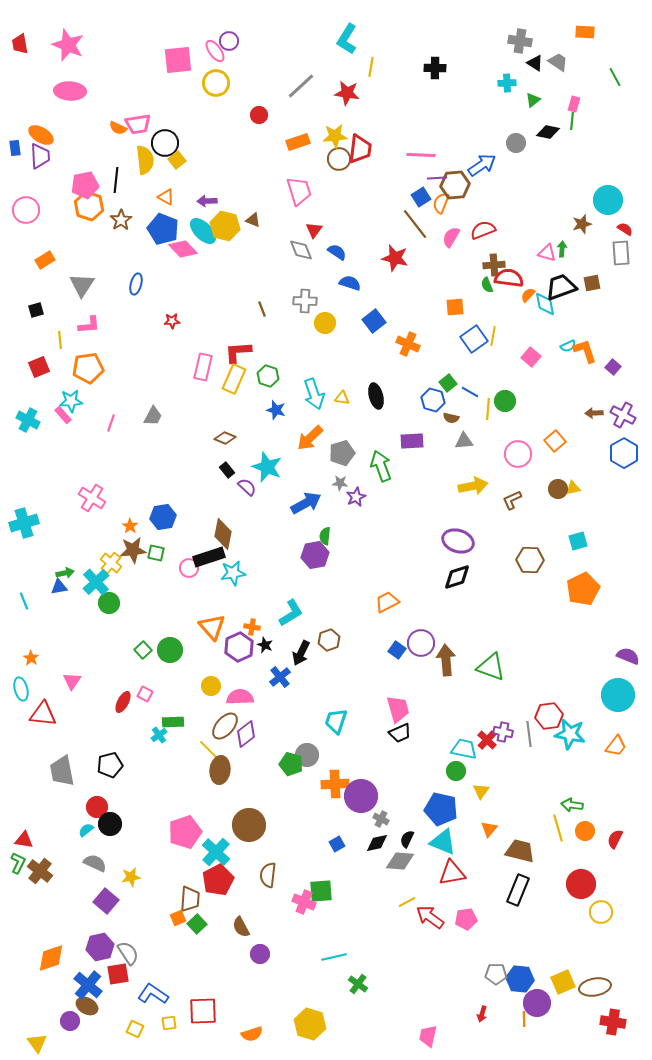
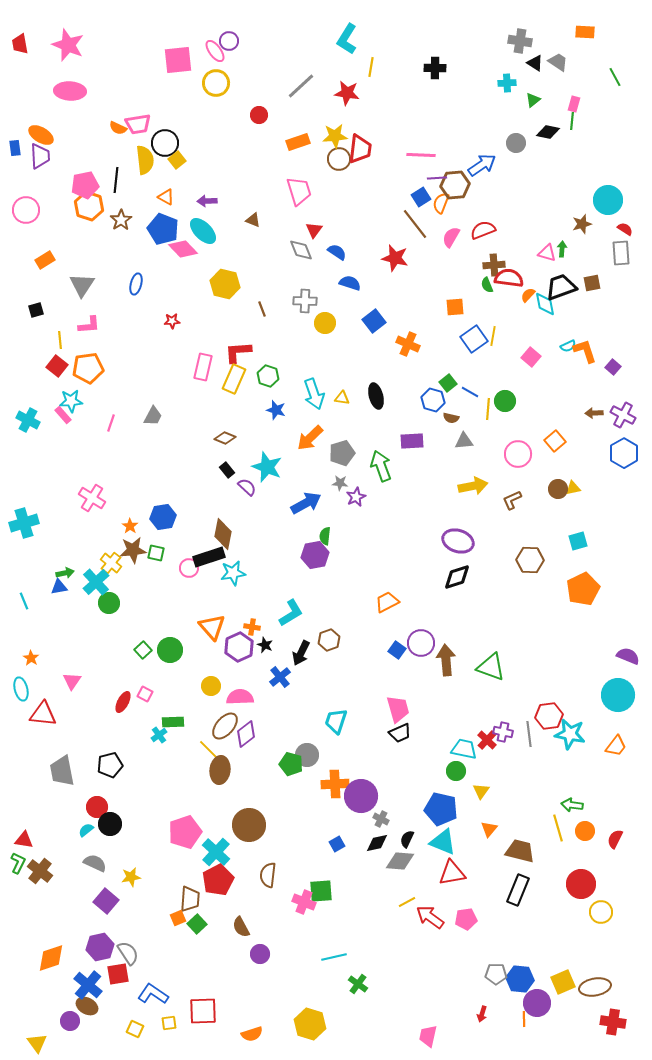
yellow hexagon at (225, 226): moved 58 px down
red square at (39, 367): moved 18 px right, 1 px up; rotated 30 degrees counterclockwise
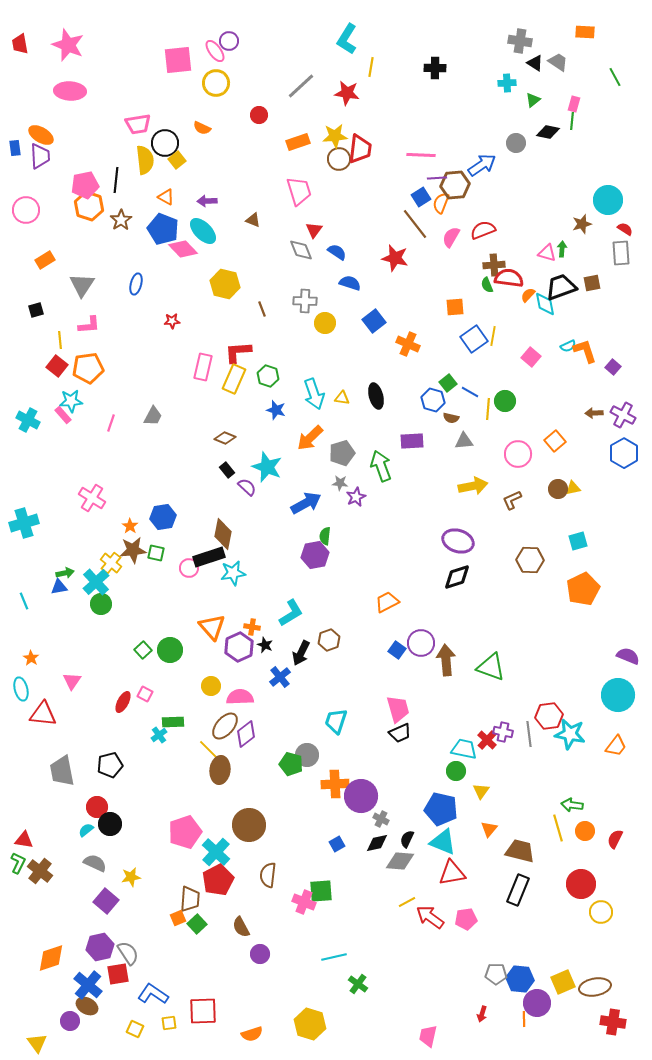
orange semicircle at (118, 128): moved 84 px right
green circle at (109, 603): moved 8 px left, 1 px down
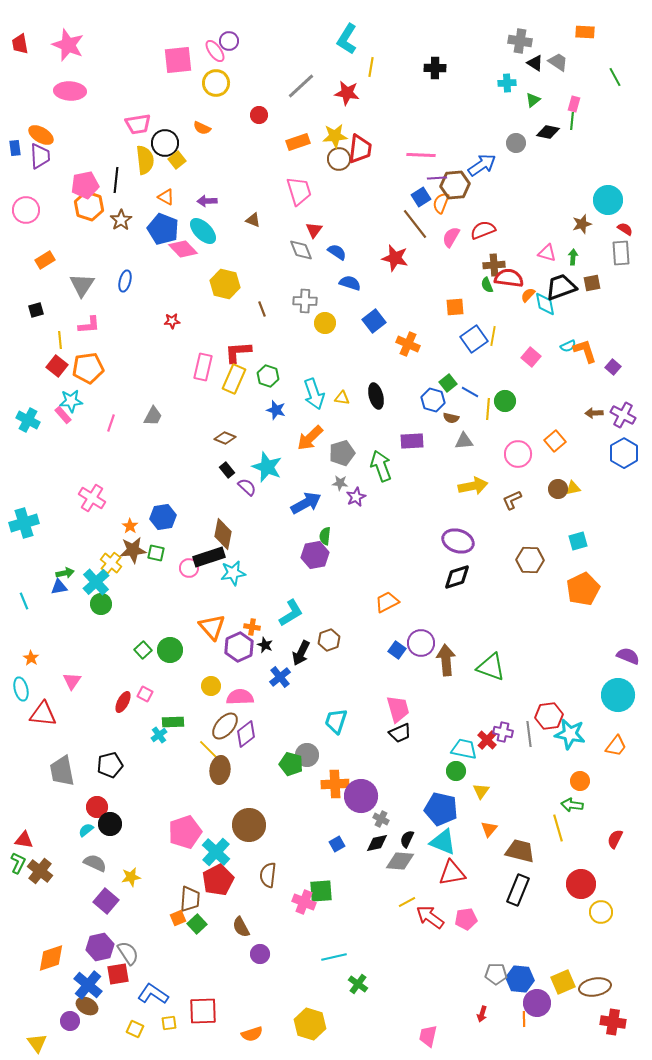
green arrow at (562, 249): moved 11 px right, 8 px down
blue ellipse at (136, 284): moved 11 px left, 3 px up
orange circle at (585, 831): moved 5 px left, 50 px up
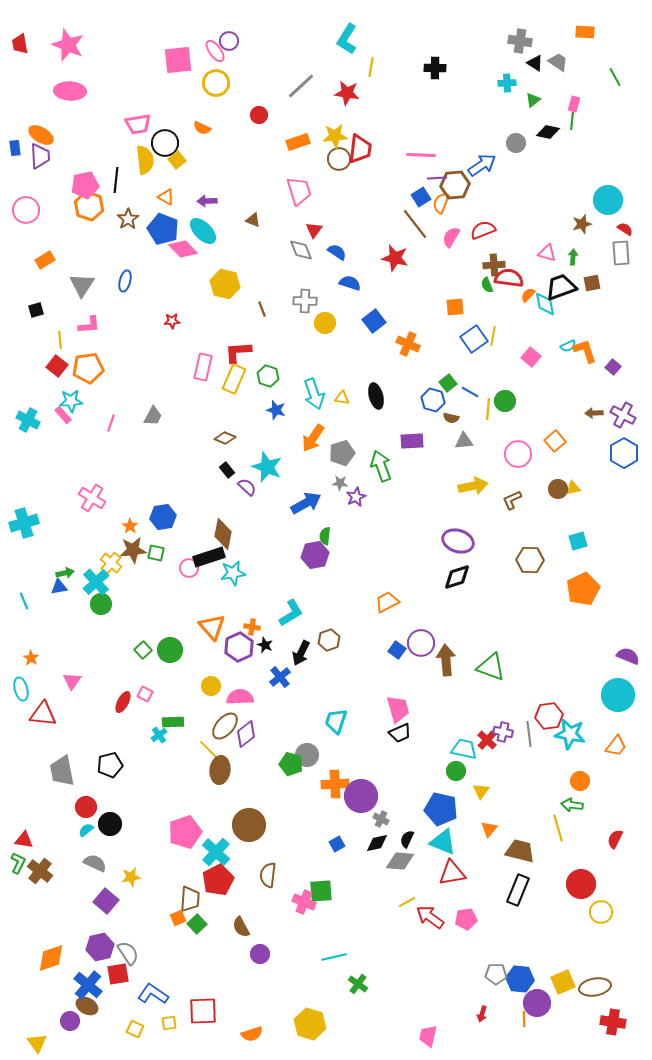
brown star at (121, 220): moved 7 px right, 1 px up
orange arrow at (310, 438): moved 3 px right; rotated 12 degrees counterclockwise
red circle at (97, 807): moved 11 px left
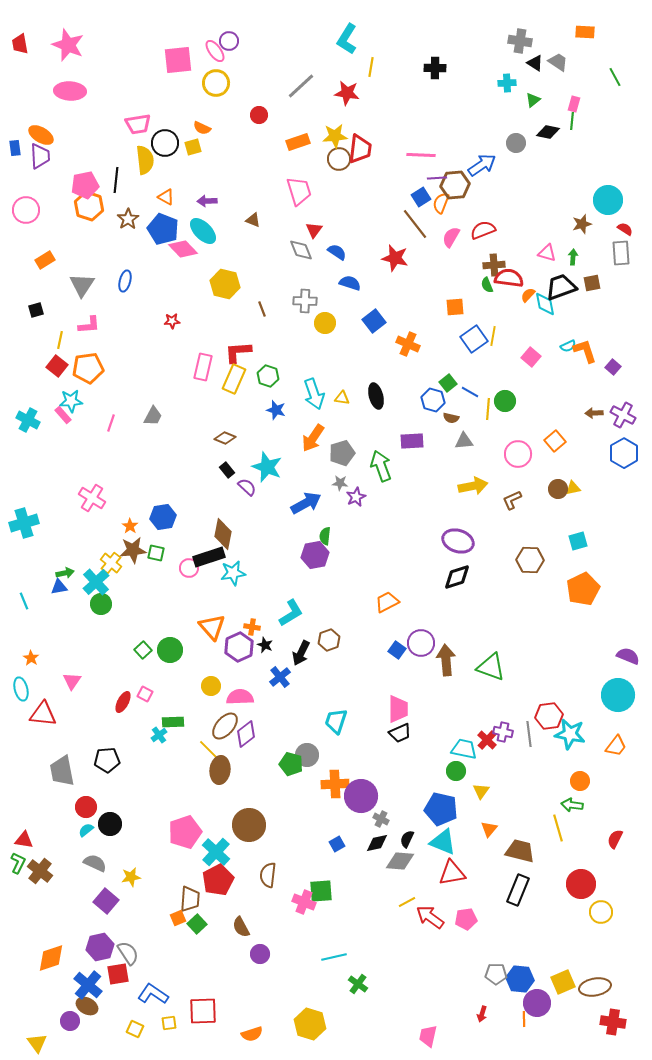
yellow square at (177, 160): moved 16 px right, 13 px up; rotated 24 degrees clockwise
yellow line at (60, 340): rotated 18 degrees clockwise
pink trapezoid at (398, 709): rotated 16 degrees clockwise
black pentagon at (110, 765): moved 3 px left, 5 px up; rotated 10 degrees clockwise
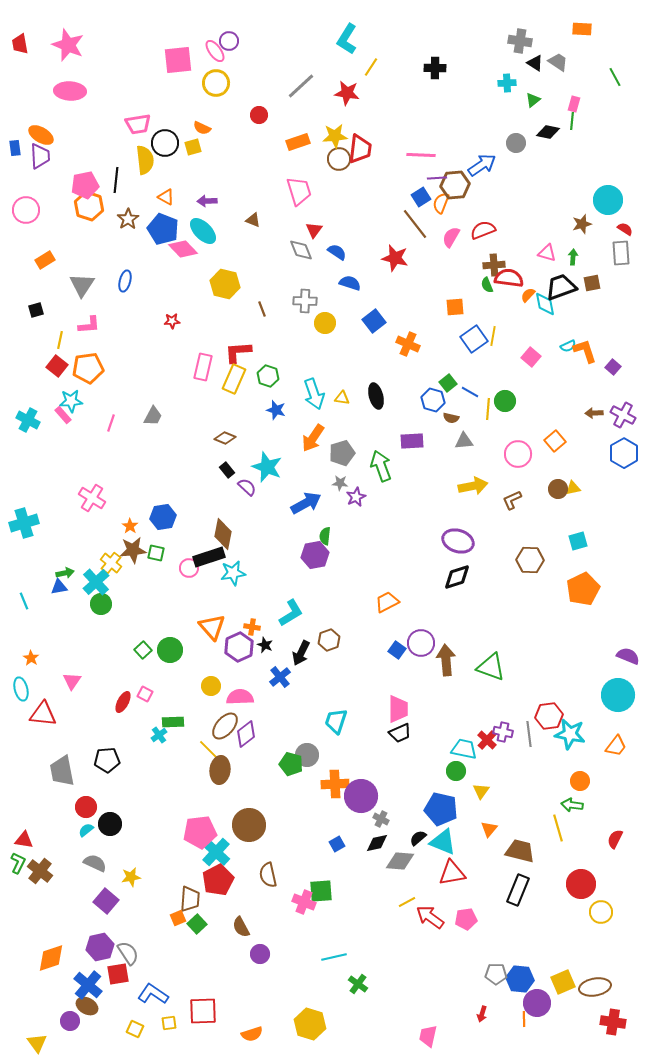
orange rectangle at (585, 32): moved 3 px left, 3 px up
yellow line at (371, 67): rotated 24 degrees clockwise
pink pentagon at (185, 832): moved 15 px right; rotated 12 degrees clockwise
black semicircle at (407, 839): moved 11 px right, 1 px up; rotated 24 degrees clockwise
brown semicircle at (268, 875): rotated 20 degrees counterclockwise
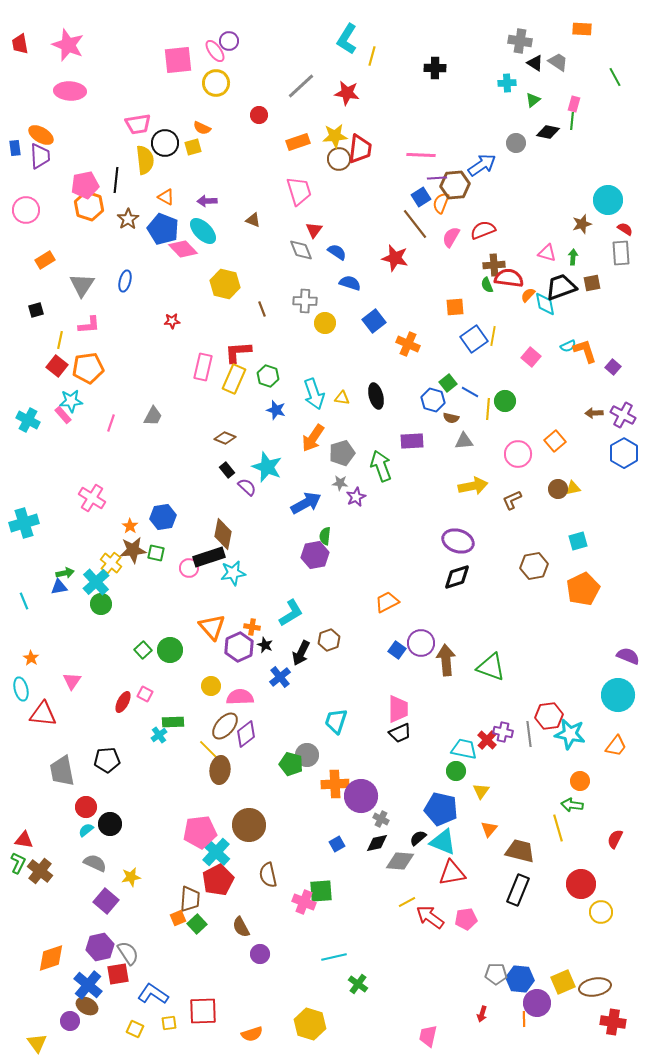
yellow line at (371, 67): moved 1 px right, 11 px up; rotated 18 degrees counterclockwise
brown hexagon at (530, 560): moved 4 px right, 6 px down; rotated 12 degrees counterclockwise
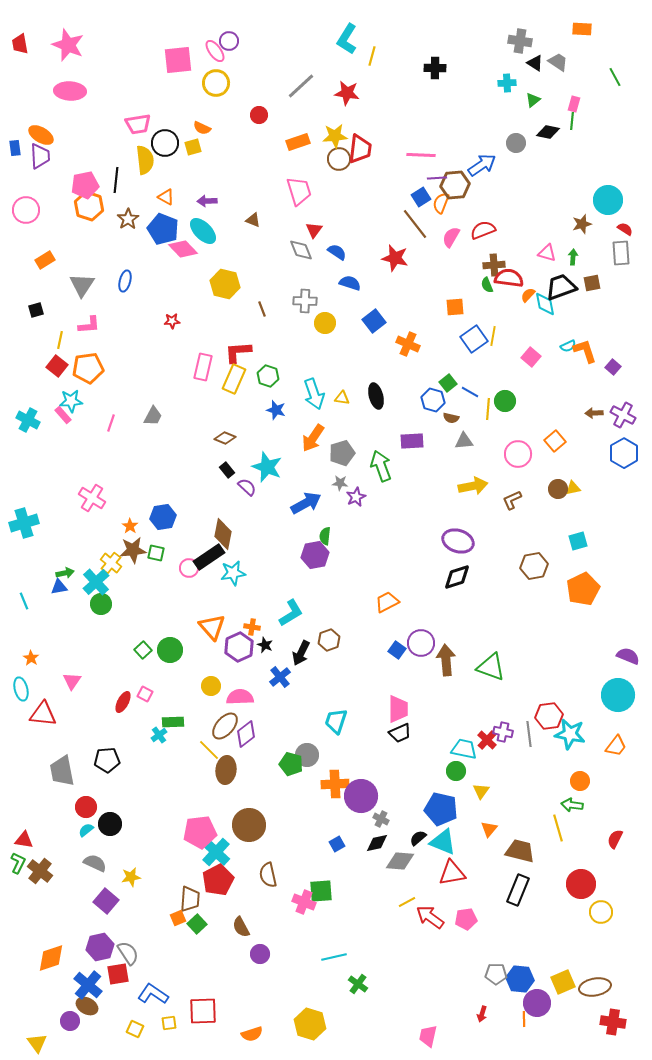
black rectangle at (209, 557): rotated 16 degrees counterclockwise
brown ellipse at (220, 770): moved 6 px right
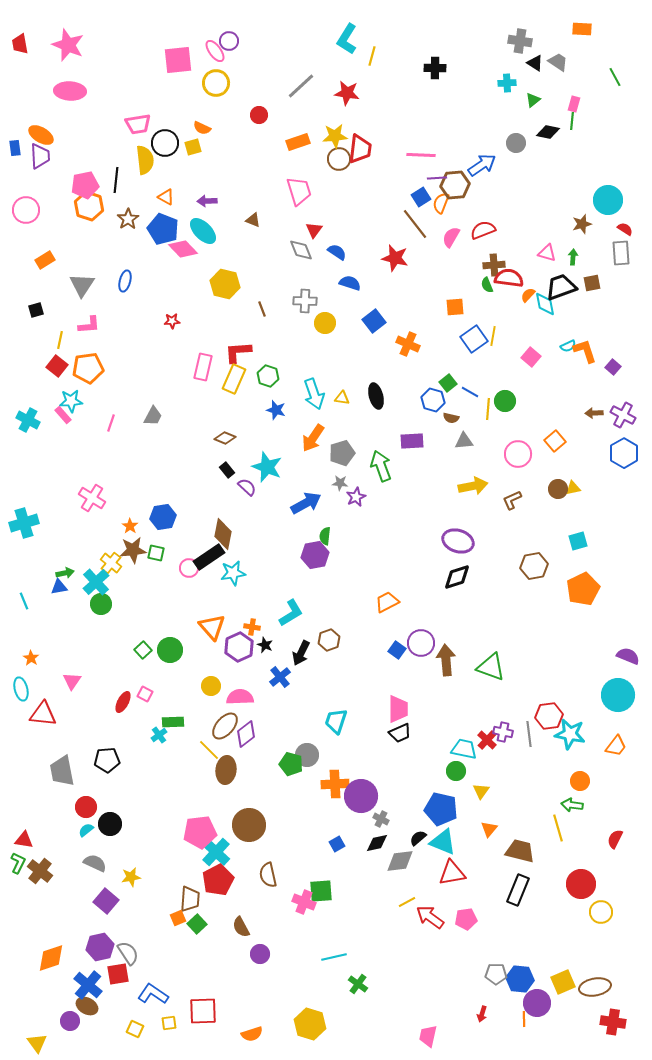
gray diamond at (400, 861): rotated 12 degrees counterclockwise
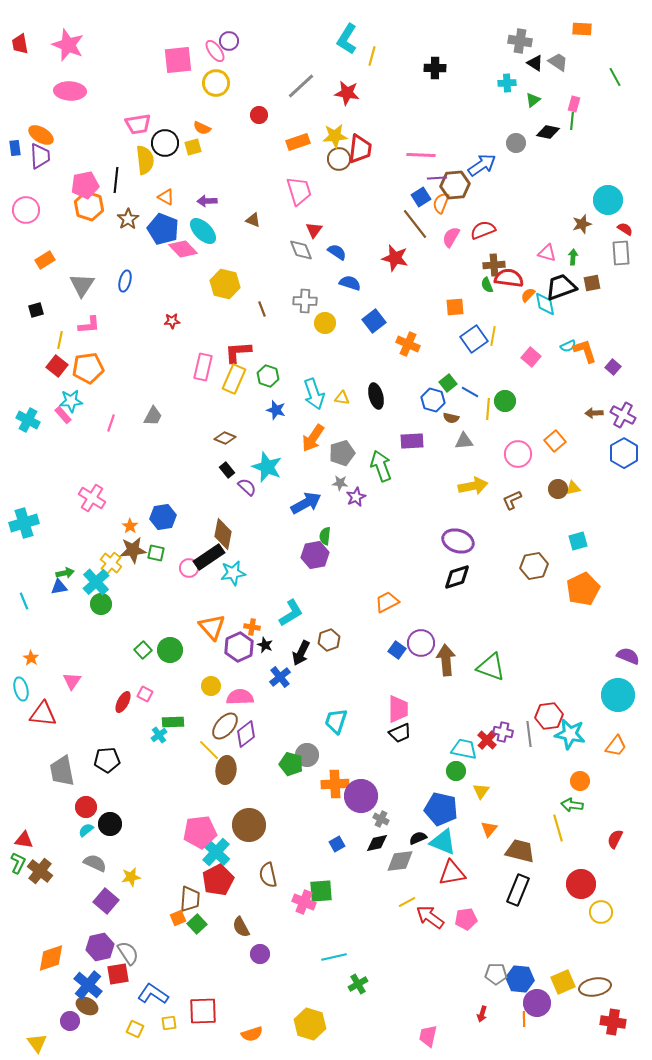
black semicircle at (418, 838): rotated 18 degrees clockwise
green cross at (358, 984): rotated 24 degrees clockwise
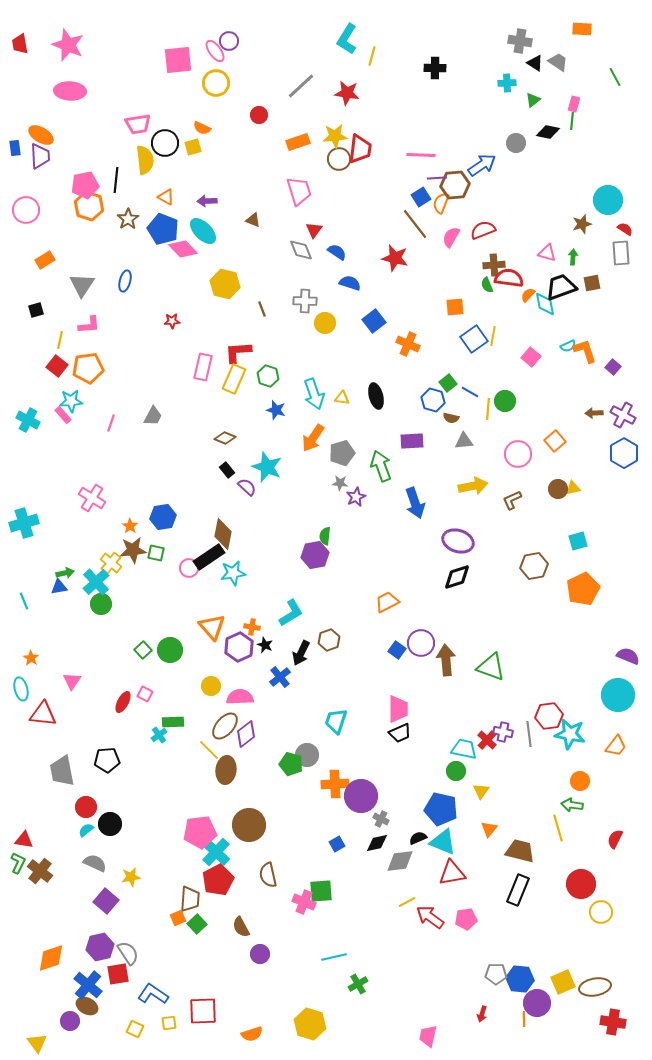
blue arrow at (306, 503): moved 109 px right; rotated 100 degrees clockwise
